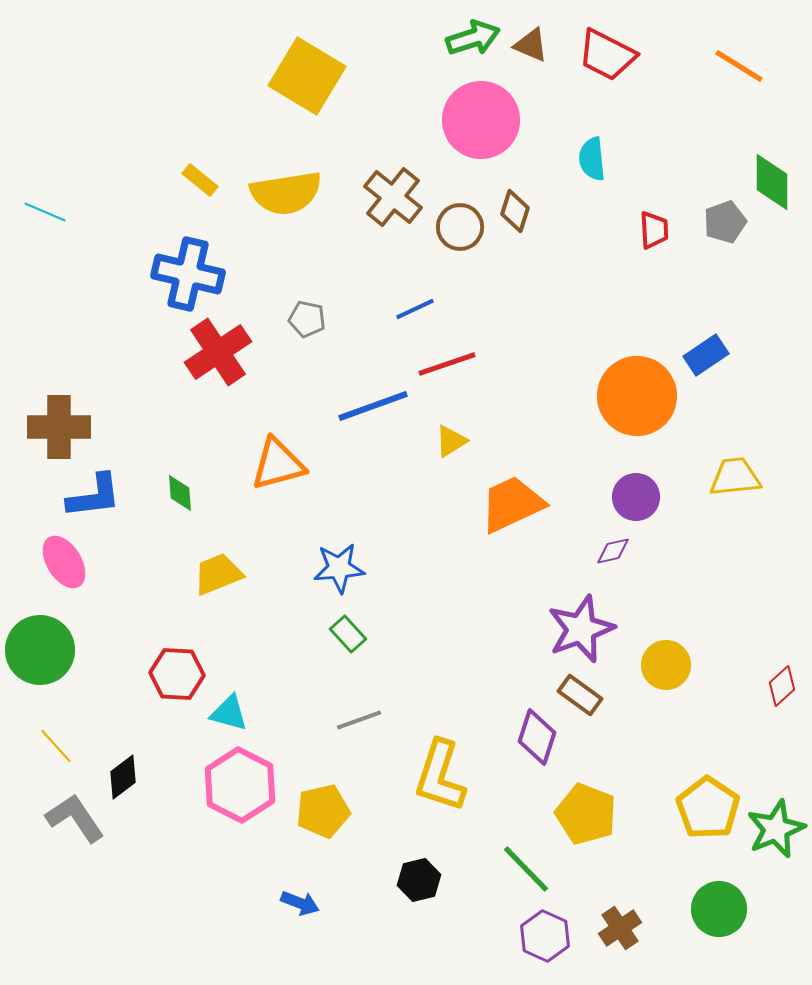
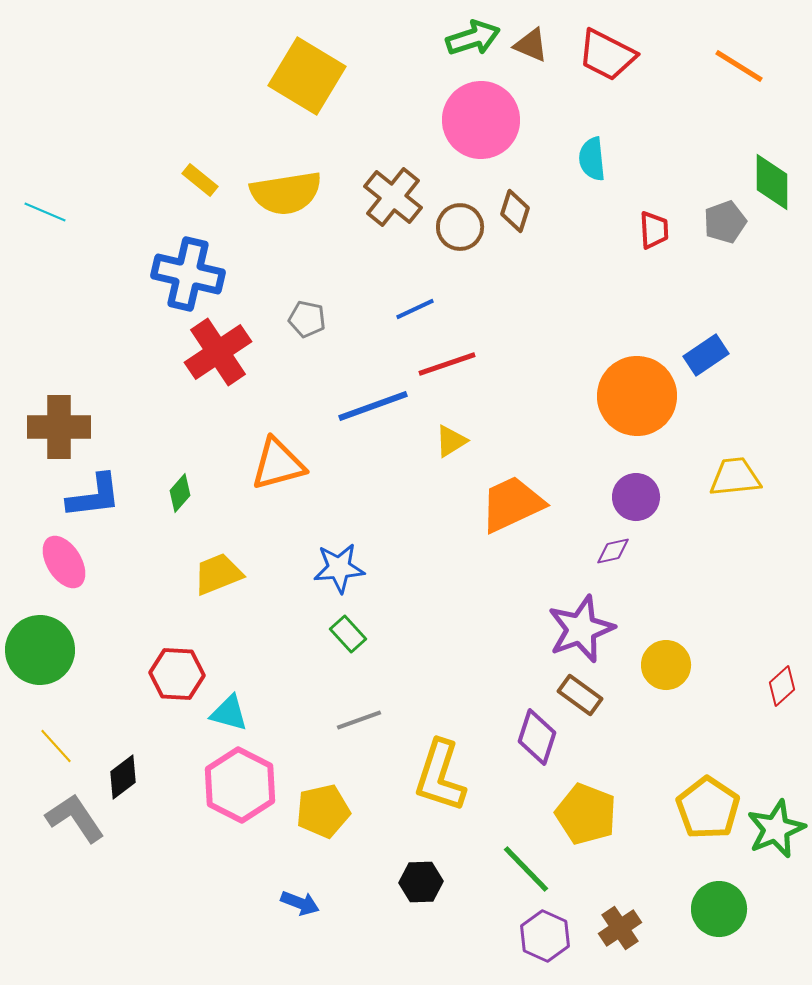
green diamond at (180, 493): rotated 45 degrees clockwise
black hexagon at (419, 880): moved 2 px right, 2 px down; rotated 12 degrees clockwise
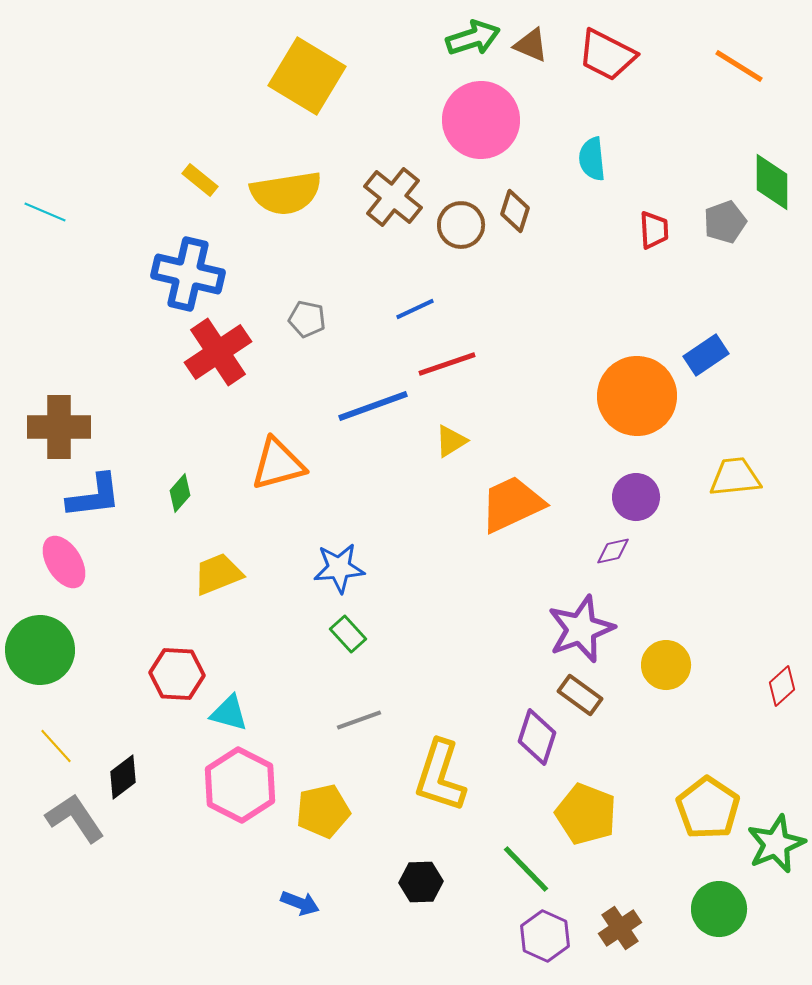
brown circle at (460, 227): moved 1 px right, 2 px up
green star at (776, 829): moved 15 px down
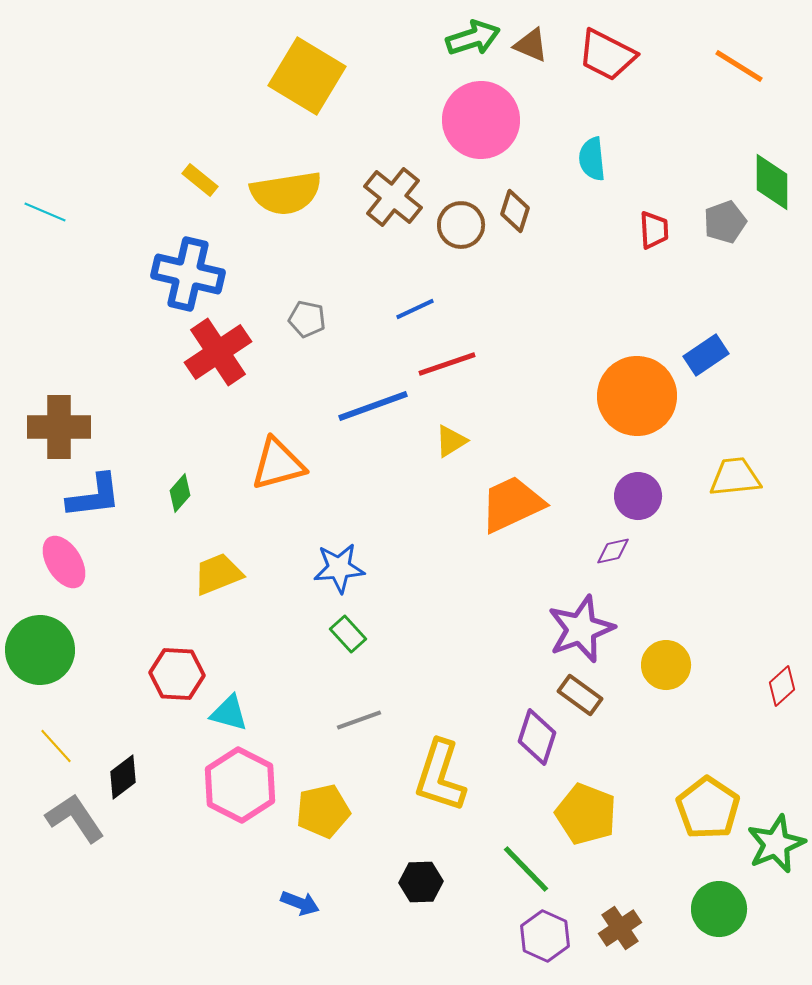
purple circle at (636, 497): moved 2 px right, 1 px up
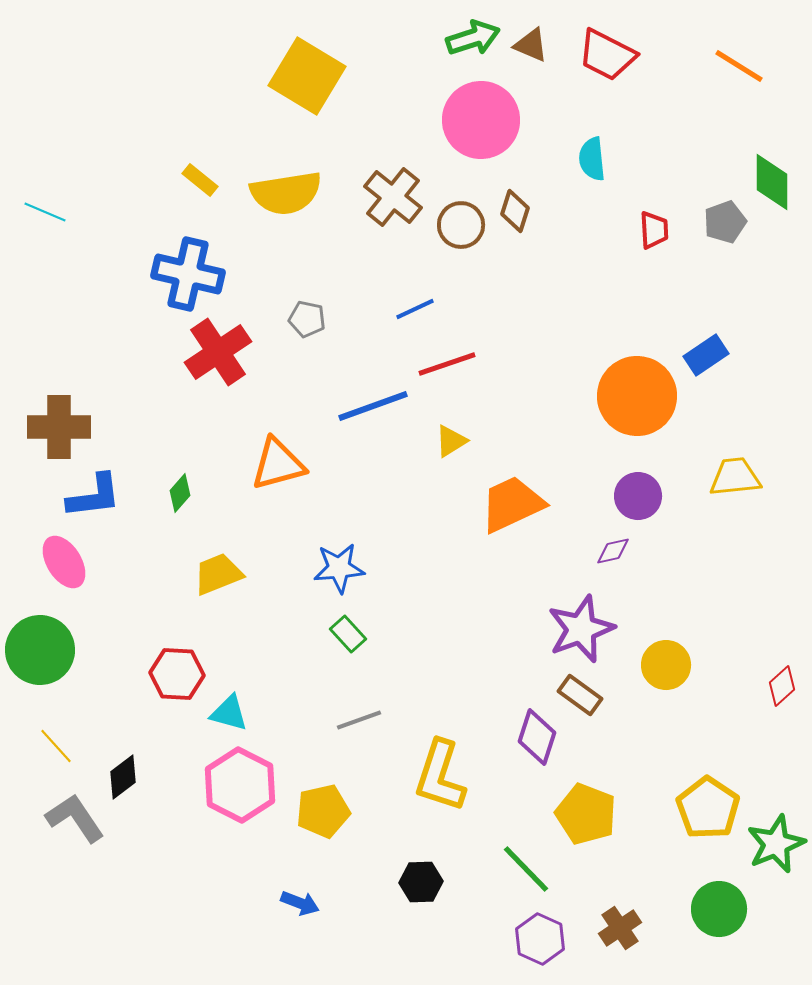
purple hexagon at (545, 936): moved 5 px left, 3 px down
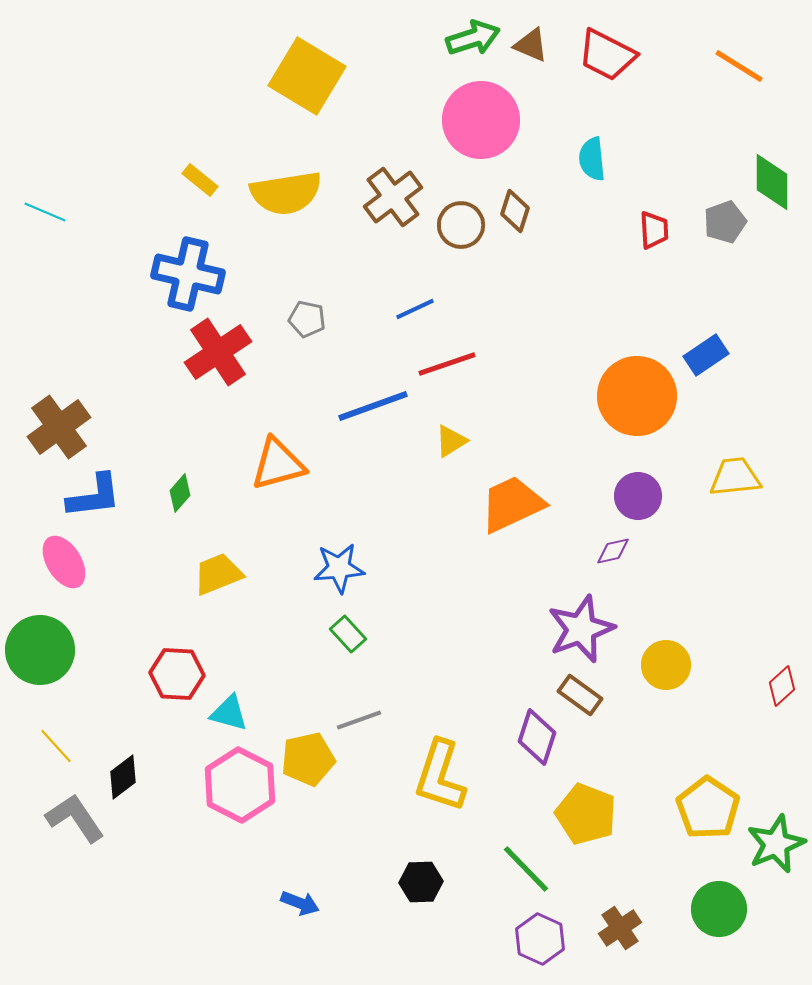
brown cross at (393, 197): rotated 14 degrees clockwise
brown cross at (59, 427): rotated 36 degrees counterclockwise
yellow pentagon at (323, 811): moved 15 px left, 52 px up
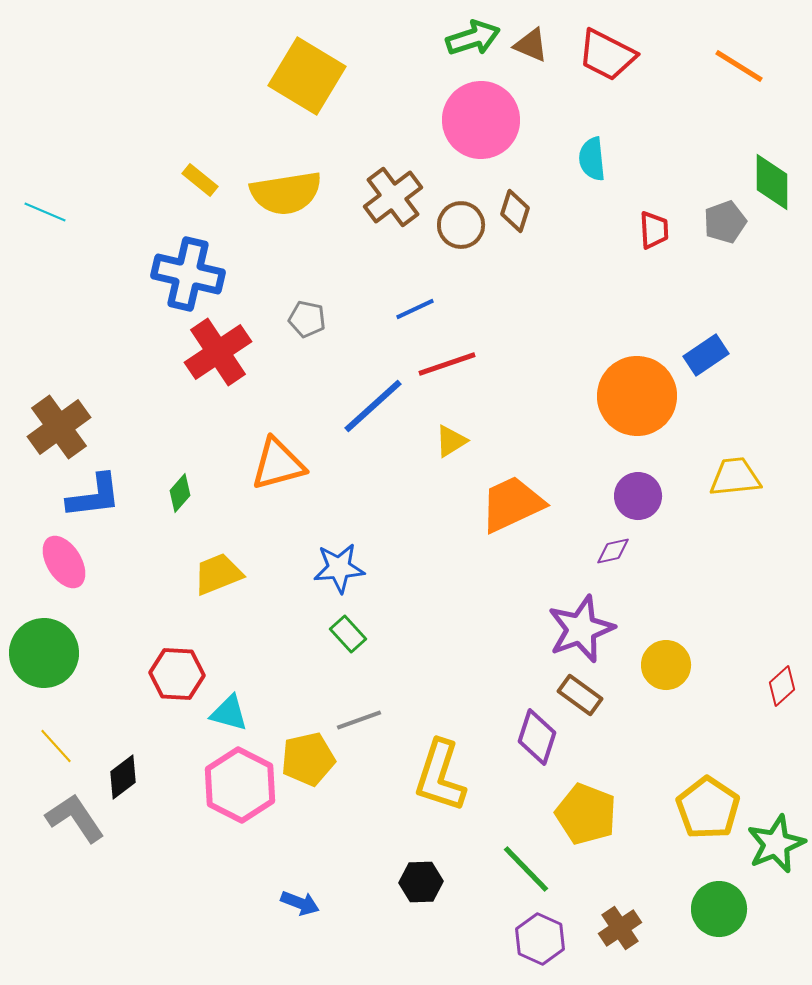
blue line at (373, 406): rotated 22 degrees counterclockwise
green circle at (40, 650): moved 4 px right, 3 px down
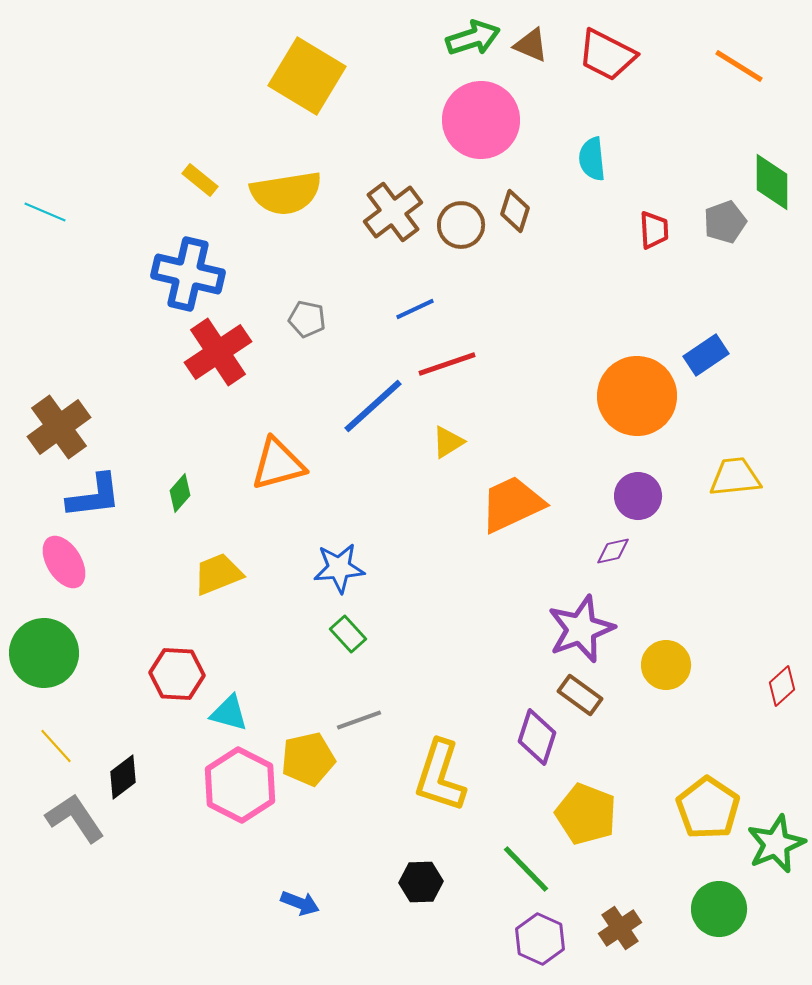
brown cross at (393, 197): moved 15 px down
yellow triangle at (451, 441): moved 3 px left, 1 px down
